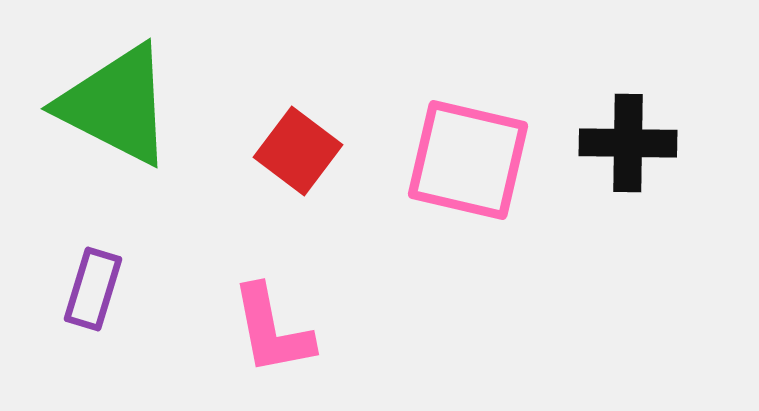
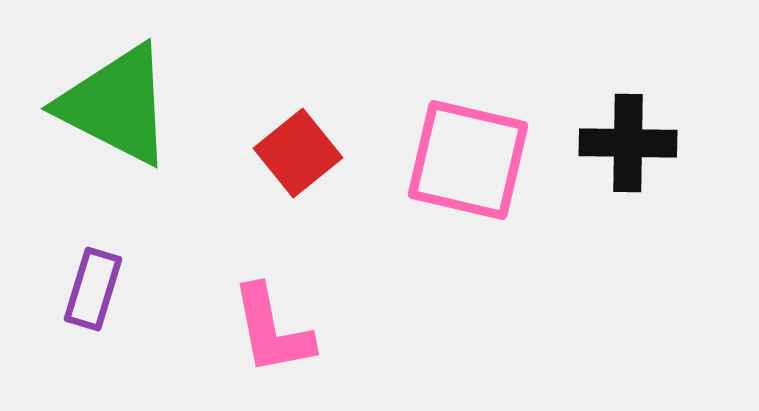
red square: moved 2 px down; rotated 14 degrees clockwise
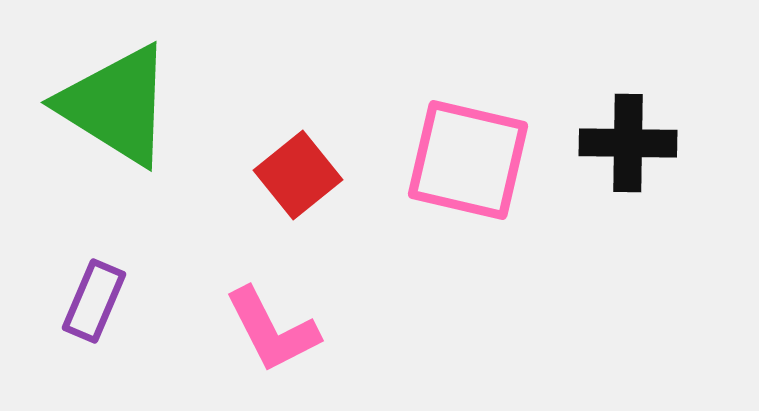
green triangle: rotated 5 degrees clockwise
red square: moved 22 px down
purple rectangle: moved 1 px right, 12 px down; rotated 6 degrees clockwise
pink L-shape: rotated 16 degrees counterclockwise
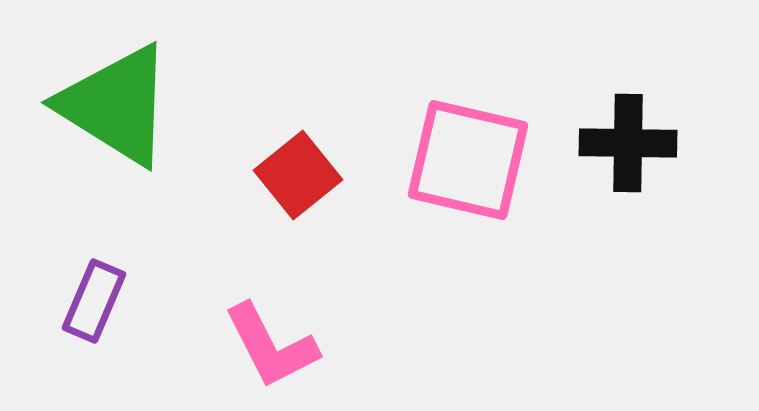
pink L-shape: moved 1 px left, 16 px down
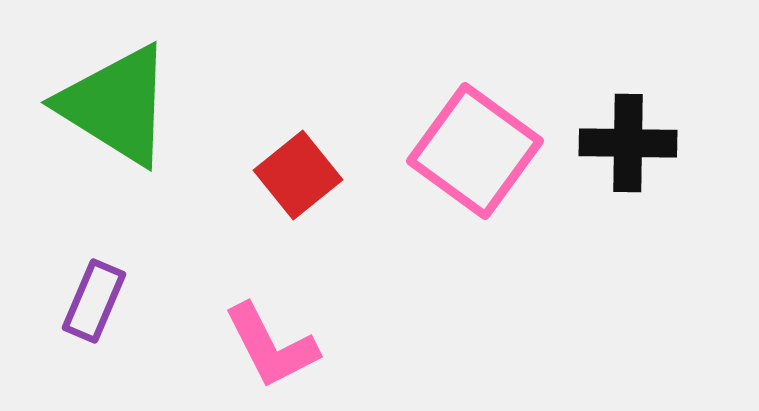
pink square: moved 7 px right, 9 px up; rotated 23 degrees clockwise
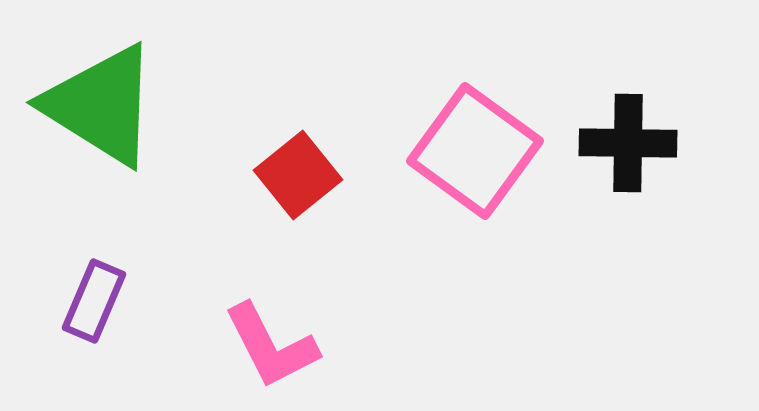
green triangle: moved 15 px left
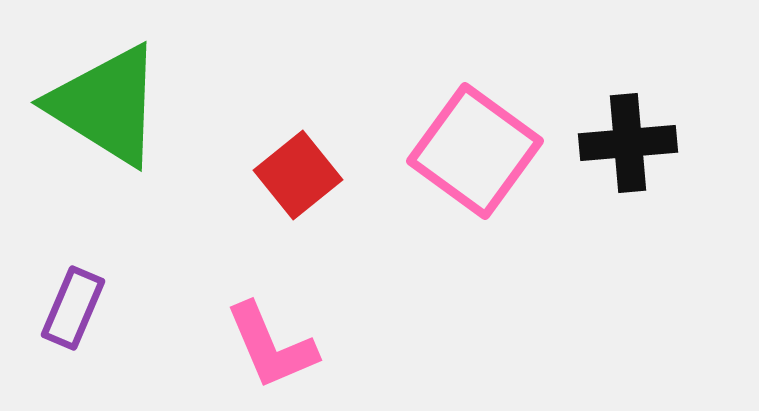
green triangle: moved 5 px right
black cross: rotated 6 degrees counterclockwise
purple rectangle: moved 21 px left, 7 px down
pink L-shape: rotated 4 degrees clockwise
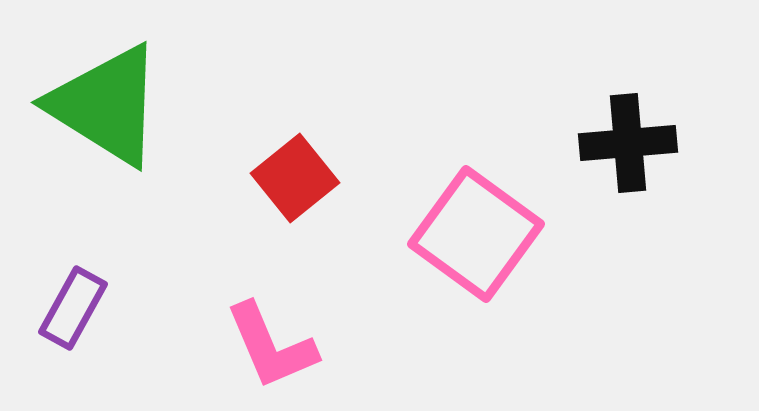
pink square: moved 1 px right, 83 px down
red square: moved 3 px left, 3 px down
purple rectangle: rotated 6 degrees clockwise
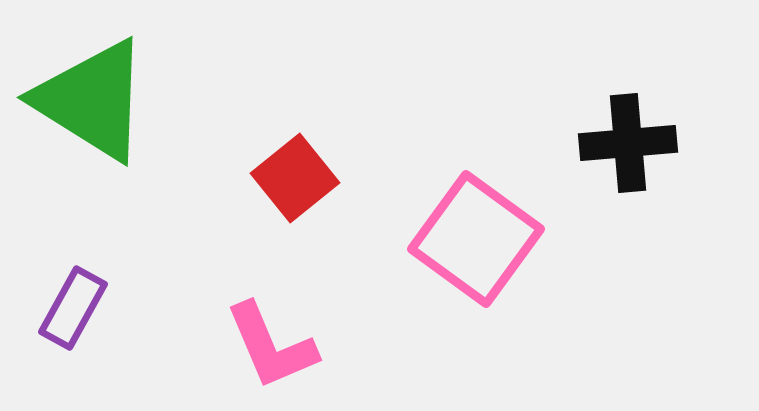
green triangle: moved 14 px left, 5 px up
pink square: moved 5 px down
